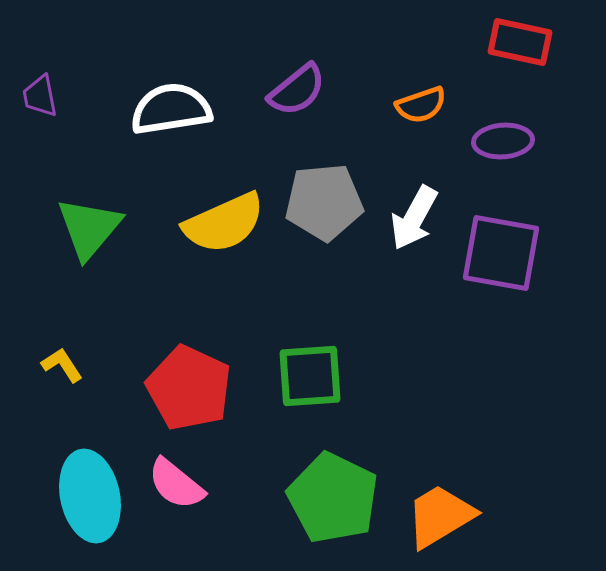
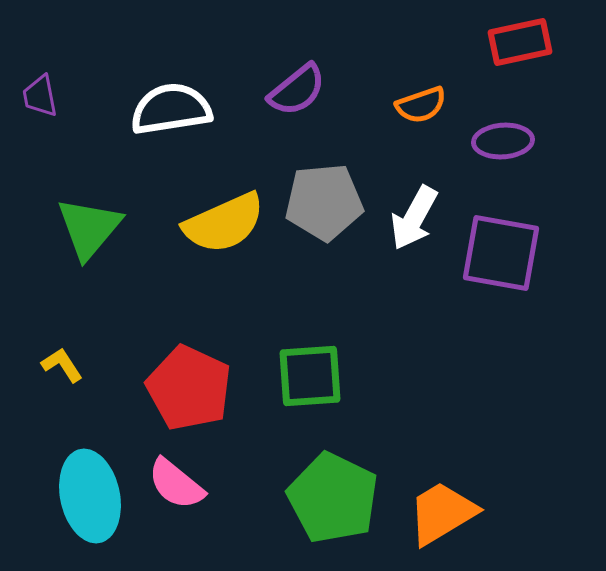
red rectangle: rotated 24 degrees counterclockwise
orange trapezoid: moved 2 px right, 3 px up
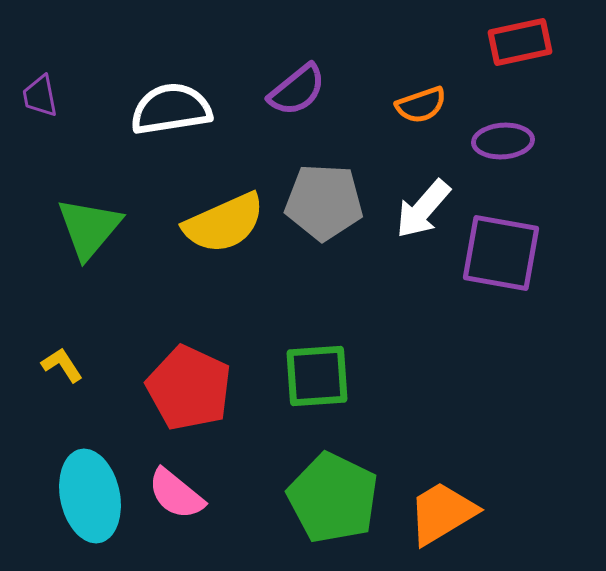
gray pentagon: rotated 8 degrees clockwise
white arrow: moved 9 px right, 9 px up; rotated 12 degrees clockwise
green square: moved 7 px right
pink semicircle: moved 10 px down
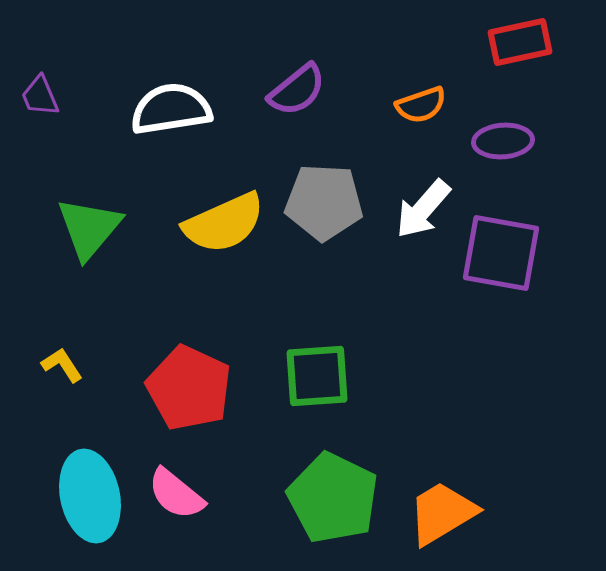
purple trapezoid: rotated 12 degrees counterclockwise
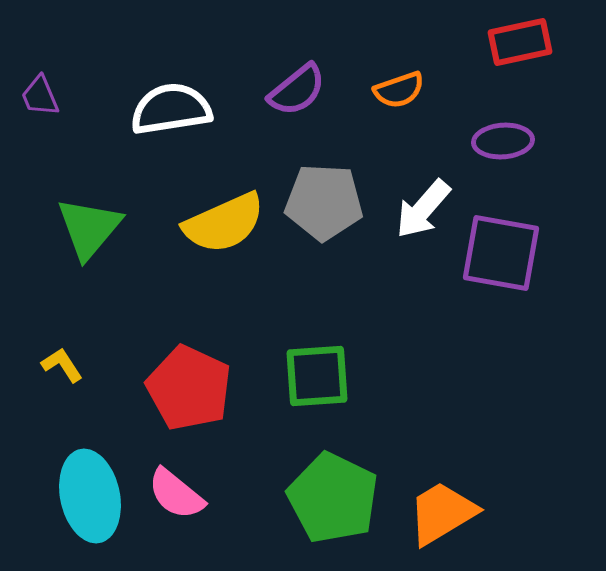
orange semicircle: moved 22 px left, 15 px up
